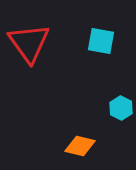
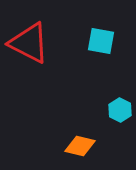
red triangle: rotated 27 degrees counterclockwise
cyan hexagon: moved 1 px left, 2 px down
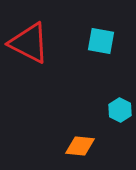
orange diamond: rotated 8 degrees counterclockwise
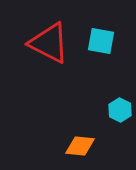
red triangle: moved 20 px right
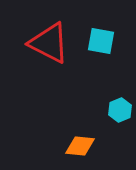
cyan hexagon: rotated 10 degrees clockwise
